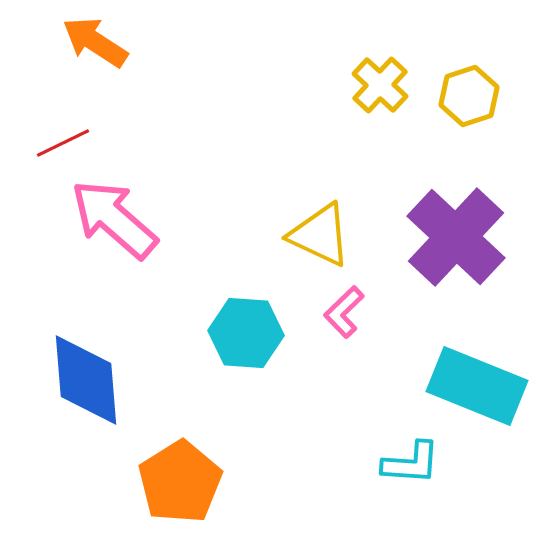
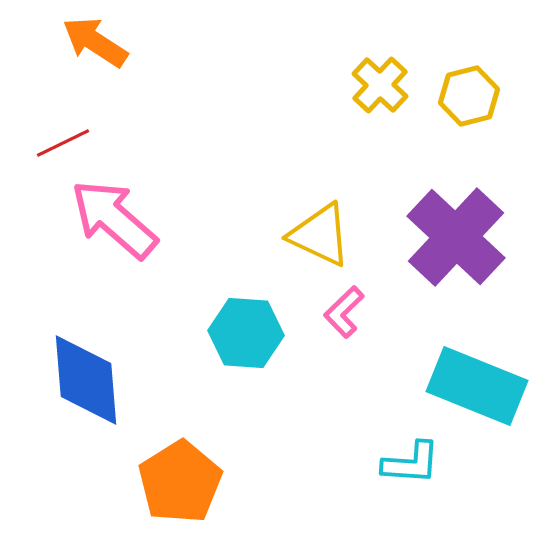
yellow hexagon: rotated 4 degrees clockwise
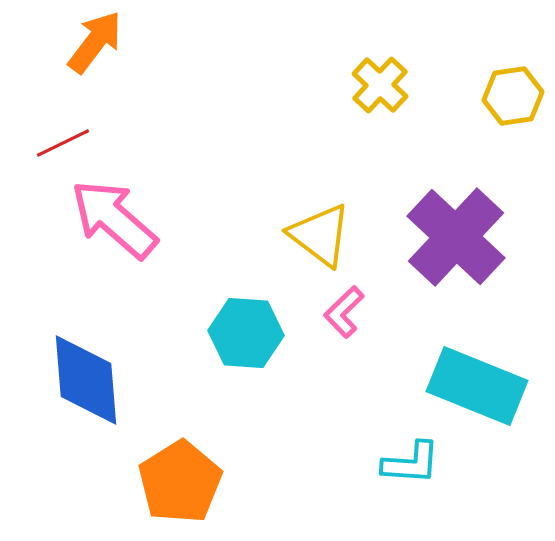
orange arrow: rotated 94 degrees clockwise
yellow hexagon: moved 44 px right; rotated 6 degrees clockwise
yellow triangle: rotated 12 degrees clockwise
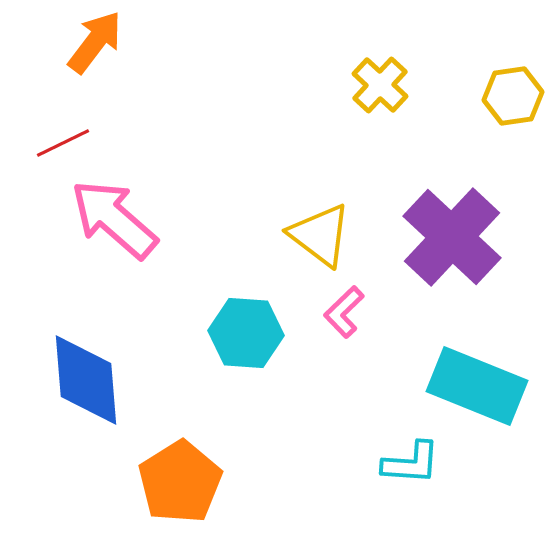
purple cross: moved 4 px left
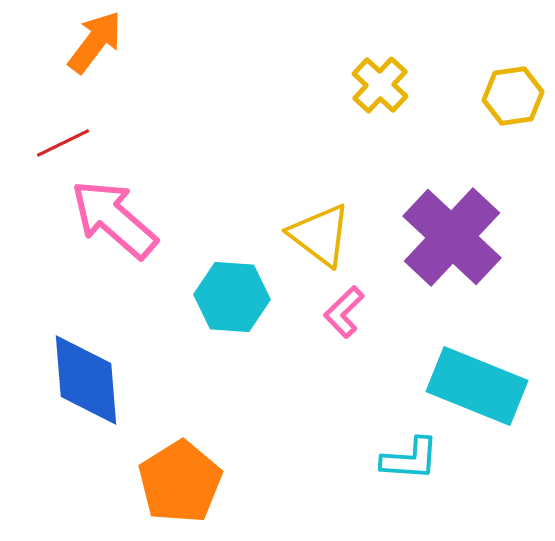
cyan hexagon: moved 14 px left, 36 px up
cyan L-shape: moved 1 px left, 4 px up
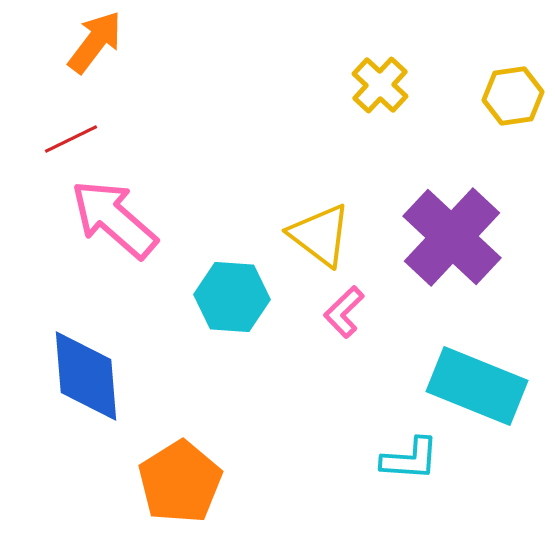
red line: moved 8 px right, 4 px up
blue diamond: moved 4 px up
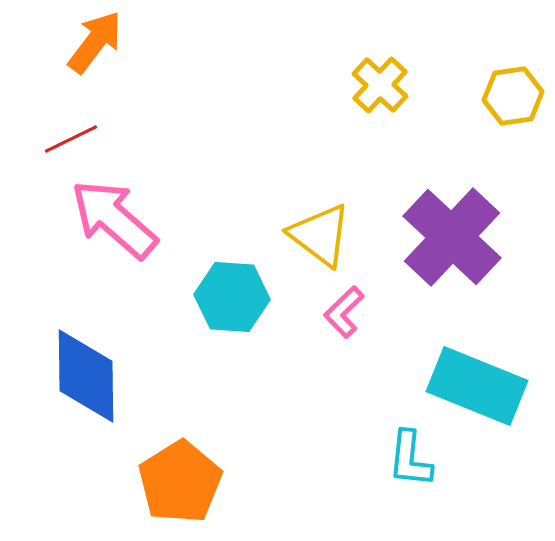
blue diamond: rotated 4 degrees clockwise
cyan L-shape: rotated 92 degrees clockwise
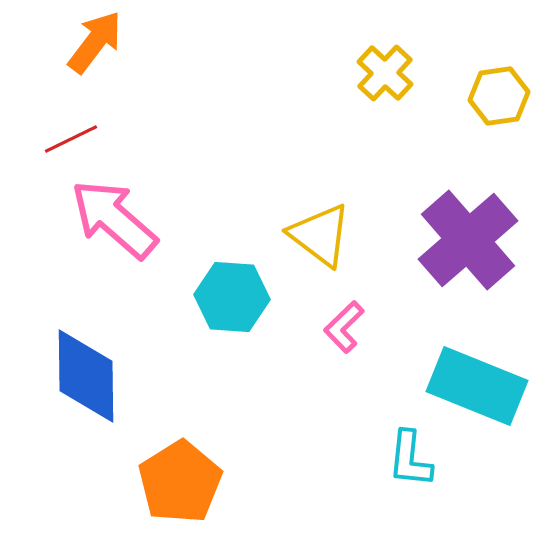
yellow cross: moved 5 px right, 12 px up
yellow hexagon: moved 14 px left
purple cross: moved 16 px right, 3 px down; rotated 6 degrees clockwise
pink L-shape: moved 15 px down
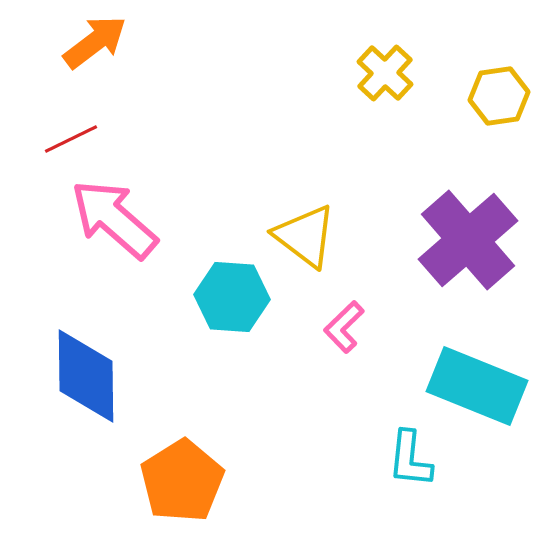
orange arrow: rotated 16 degrees clockwise
yellow triangle: moved 15 px left, 1 px down
orange pentagon: moved 2 px right, 1 px up
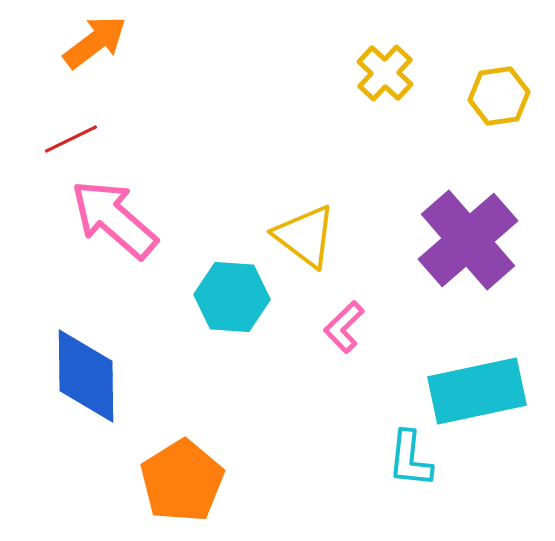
cyan rectangle: moved 5 px down; rotated 34 degrees counterclockwise
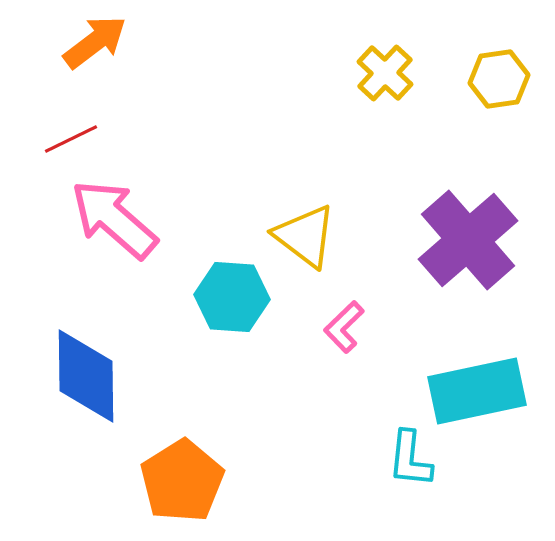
yellow hexagon: moved 17 px up
